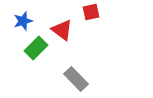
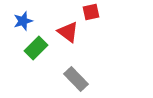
red triangle: moved 6 px right, 2 px down
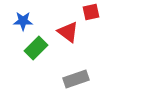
blue star: rotated 18 degrees clockwise
gray rectangle: rotated 65 degrees counterclockwise
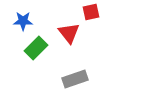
red triangle: moved 1 px right, 1 px down; rotated 15 degrees clockwise
gray rectangle: moved 1 px left
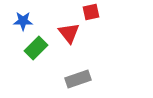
gray rectangle: moved 3 px right
